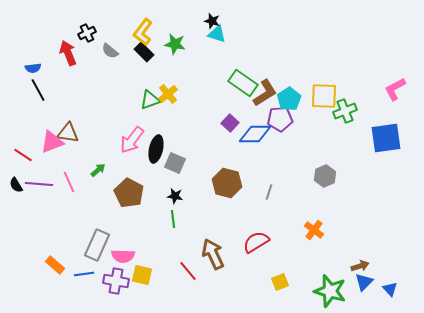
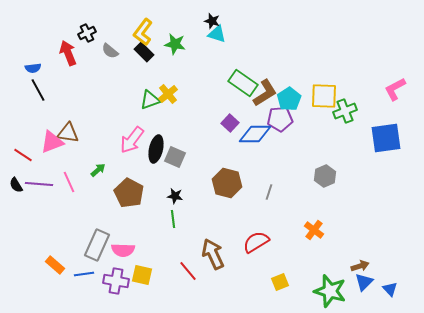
gray square at (175, 163): moved 6 px up
pink semicircle at (123, 256): moved 6 px up
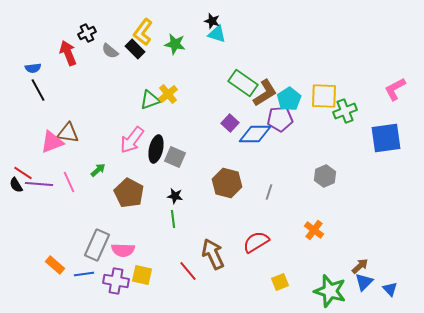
black rectangle at (144, 52): moved 9 px left, 3 px up
red line at (23, 155): moved 18 px down
brown arrow at (360, 266): rotated 24 degrees counterclockwise
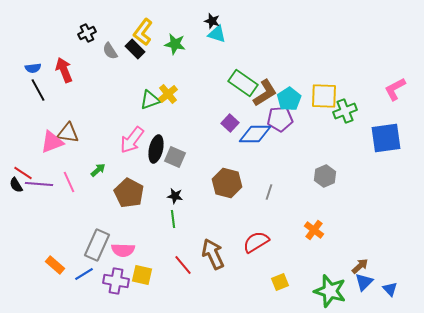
gray semicircle at (110, 51): rotated 18 degrees clockwise
red arrow at (68, 53): moved 4 px left, 17 px down
red line at (188, 271): moved 5 px left, 6 px up
blue line at (84, 274): rotated 24 degrees counterclockwise
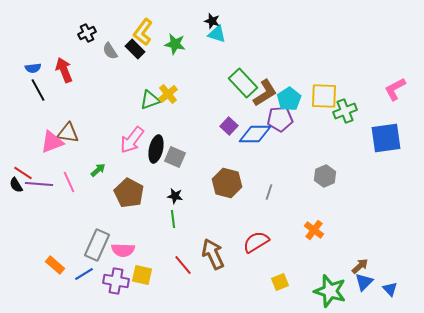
green rectangle at (243, 83): rotated 12 degrees clockwise
purple square at (230, 123): moved 1 px left, 3 px down
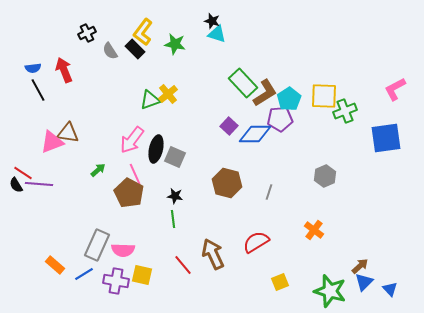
pink line at (69, 182): moved 66 px right, 8 px up
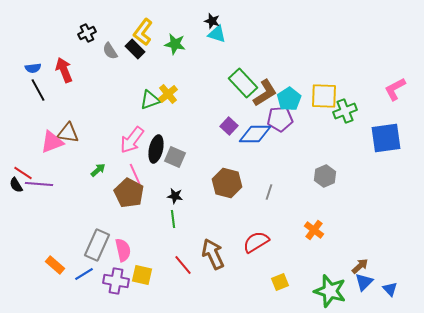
pink semicircle at (123, 250): rotated 105 degrees counterclockwise
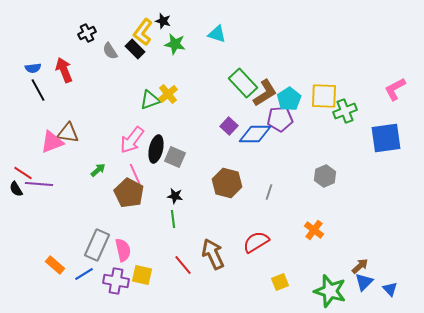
black star at (212, 21): moved 49 px left
black semicircle at (16, 185): moved 4 px down
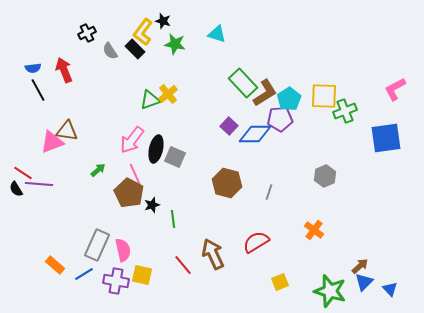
brown triangle at (68, 133): moved 1 px left, 2 px up
black star at (175, 196): moved 23 px left, 9 px down; rotated 28 degrees counterclockwise
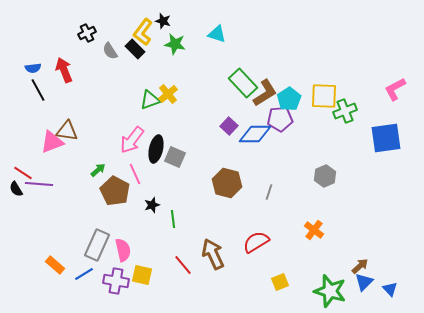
brown pentagon at (129, 193): moved 14 px left, 2 px up
